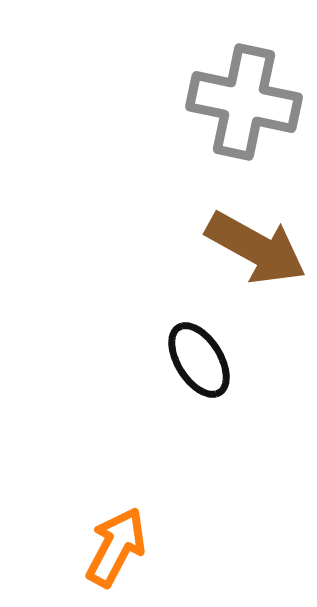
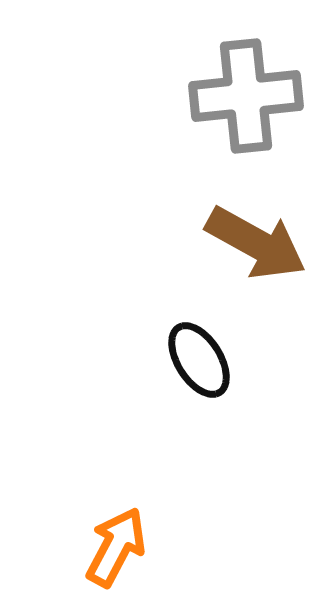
gray cross: moved 2 px right, 6 px up; rotated 18 degrees counterclockwise
brown arrow: moved 5 px up
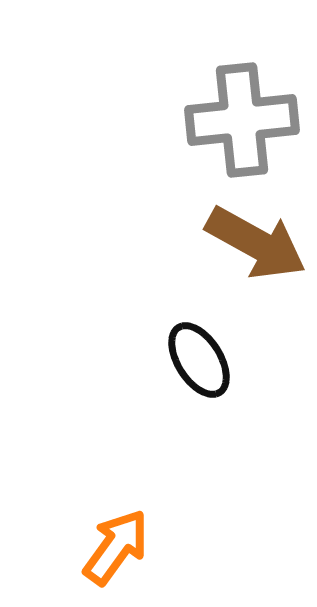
gray cross: moved 4 px left, 24 px down
orange arrow: rotated 8 degrees clockwise
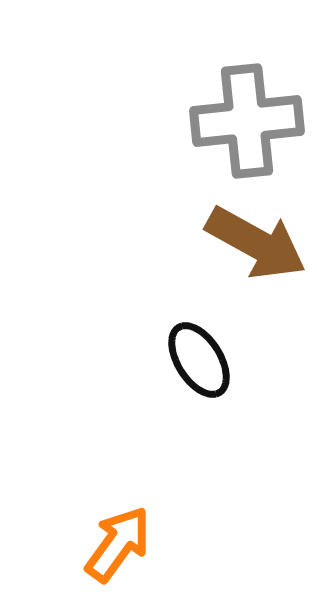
gray cross: moved 5 px right, 1 px down
orange arrow: moved 2 px right, 3 px up
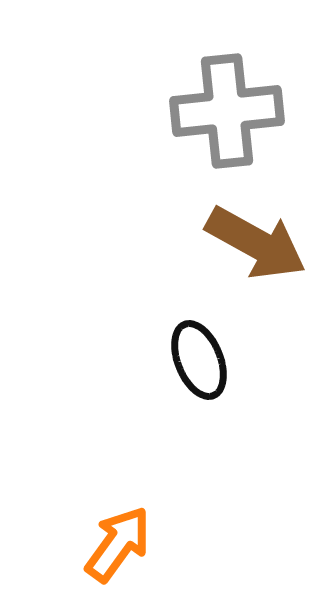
gray cross: moved 20 px left, 10 px up
black ellipse: rotated 10 degrees clockwise
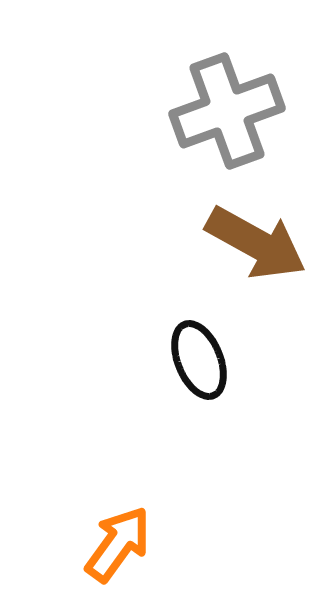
gray cross: rotated 14 degrees counterclockwise
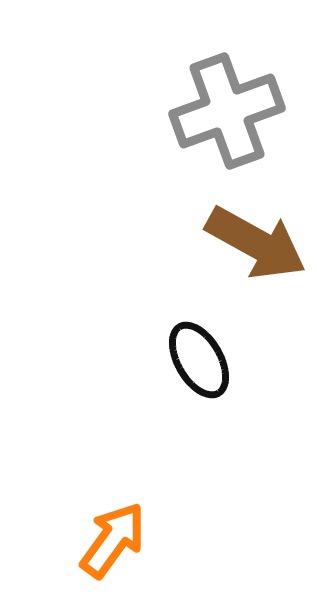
black ellipse: rotated 8 degrees counterclockwise
orange arrow: moved 5 px left, 4 px up
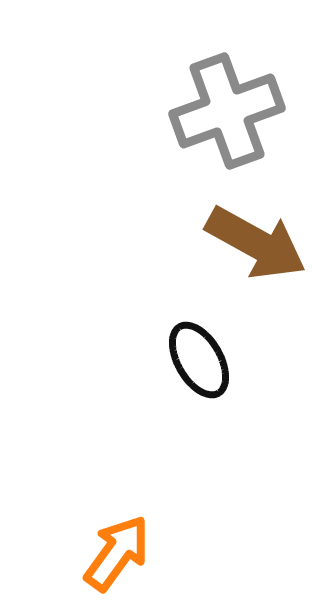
orange arrow: moved 4 px right, 13 px down
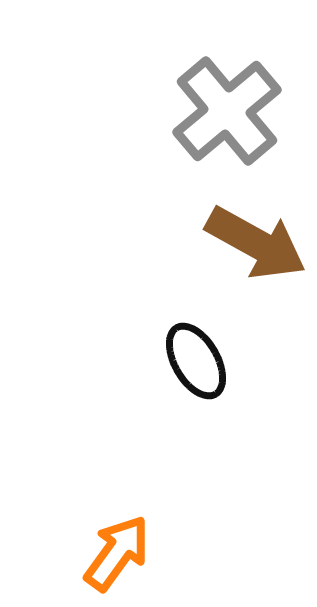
gray cross: rotated 20 degrees counterclockwise
black ellipse: moved 3 px left, 1 px down
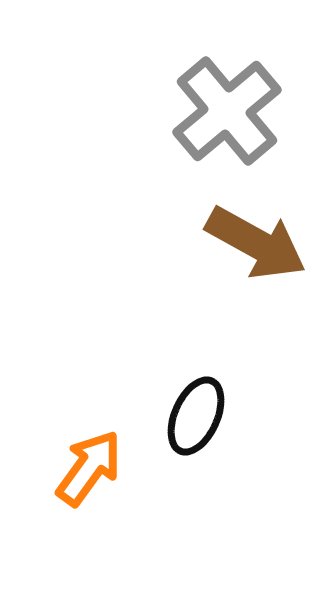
black ellipse: moved 55 px down; rotated 54 degrees clockwise
orange arrow: moved 28 px left, 85 px up
